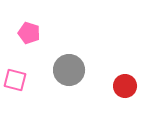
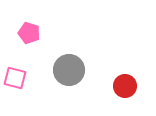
pink square: moved 2 px up
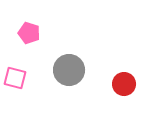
red circle: moved 1 px left, 2 px up
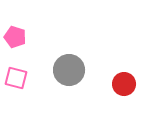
pink pentagon: moved 14 px left, 4 px down
pink square: moved 1 px right
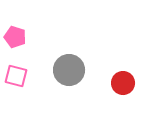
pink square: moved 2 px up
red circle: moved 1 px left, 1 px up
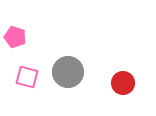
gray circle: moved 1 px left, 2 px down
pink square: moved 11 px right, 1 px down
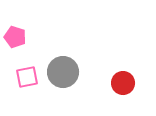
gray circle: moved 5 px left
pink square: rotated 25 degrees counterclockwise
